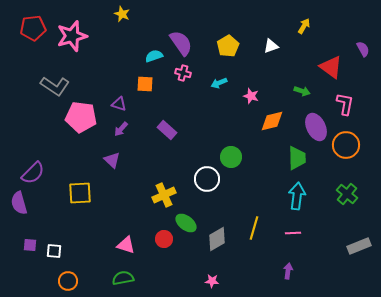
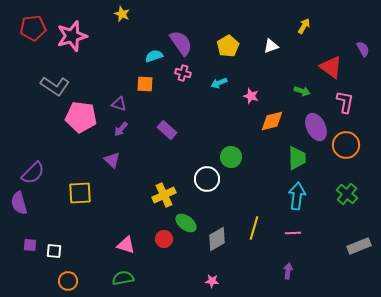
pink L-shape at (345, 104): moved 2 px up
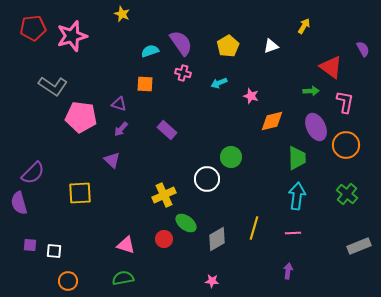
cyan semicircle at (154, 56): moved 4 px left, 5 px up
gray L-shape at (55, 86): moved 2 px left
green arrow at (302, 91): moved 9 px right; rotated 21 degrees counterclockwise
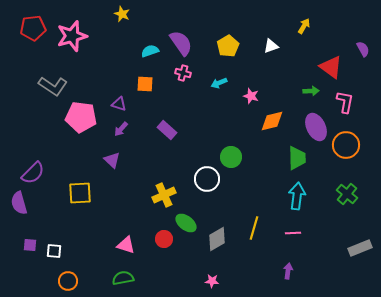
gray rectangle at (359, 246): moved 1 px right, 2 px down
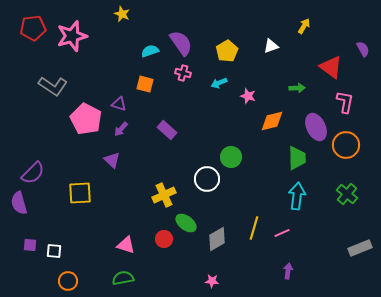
yellow pentagon at (228, 46): moved 1 px left, 5 px down
orange square at (145, 84): rotated 12 degrees clockwise
green arrow at (311, 91): moved 14 px left, 3 px up
pink star at (251, 96): moved 3 px left
pink pentagon at (81, 117): moved 5 px right, 2 px down; rotated 20 degrees clockwise
pink line at (293, 233): moved 11 px left; rotated 21 degrees counterclockwise
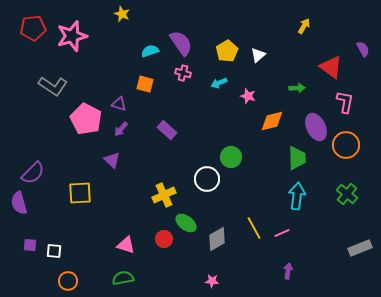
white triangle at (271, 46): moved 13 px left, 9 px down; rotated 21 degrees counterclockwise
yellow line at (254, 228): rotated 45 degrees counterclockwise
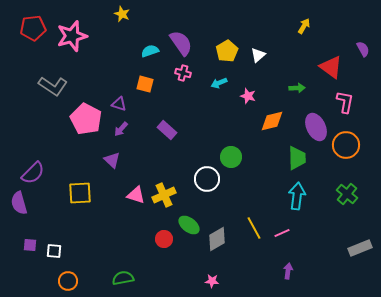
green ellipse at (186, 223): moved 3 px right, 2 px down
pink triangle at (126, 245): moved 10 px right, 50 px up
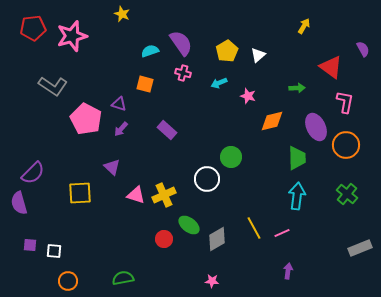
purple triangle at (112, 160): moved 7 px down
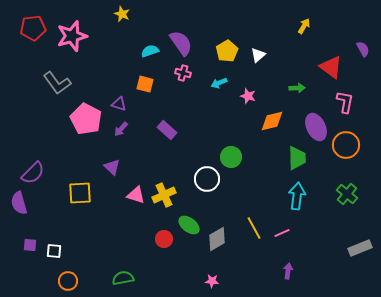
gray L-shape at (53, 86): moved 4 px right, 3 px up; rotated 20 degrees clockwise
